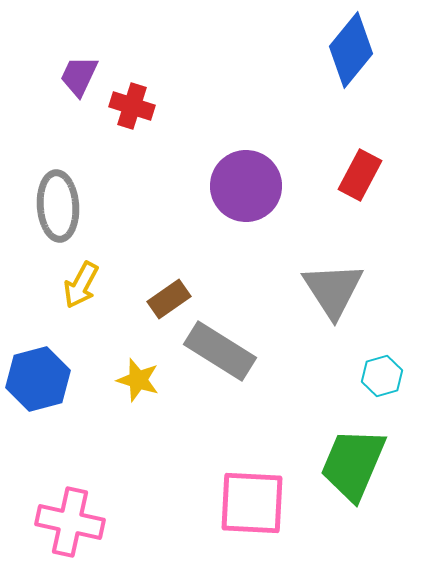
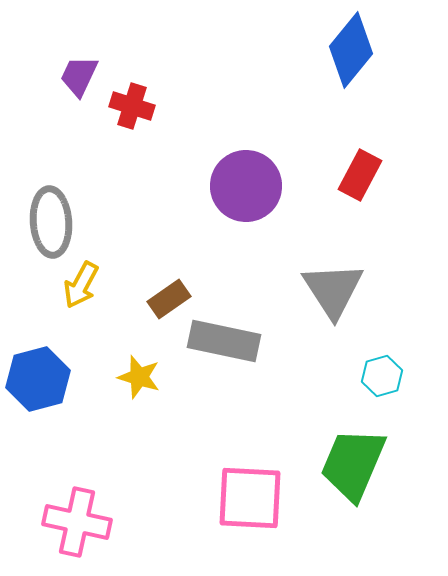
gray ellipse: moved 7 px left, 16 px down
gray rectangle: moved 4 px right, 10 px up; rotated 20 degrees counterclockwise
yellow star: moved 1 px right, 3 px up
pink square: moved 2 px left, 5 px up
pink cross: moved 7 px right
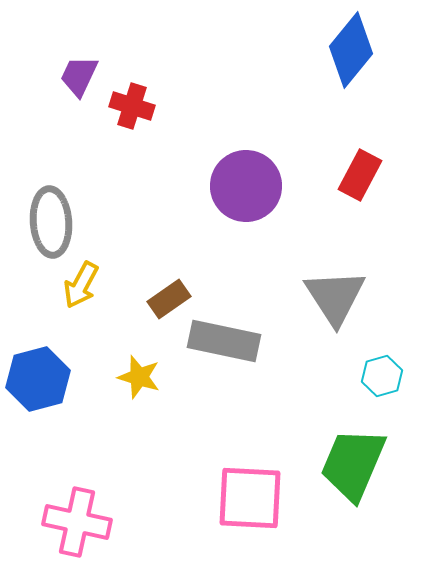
gray triangle: moved 2 px right, 7 px down
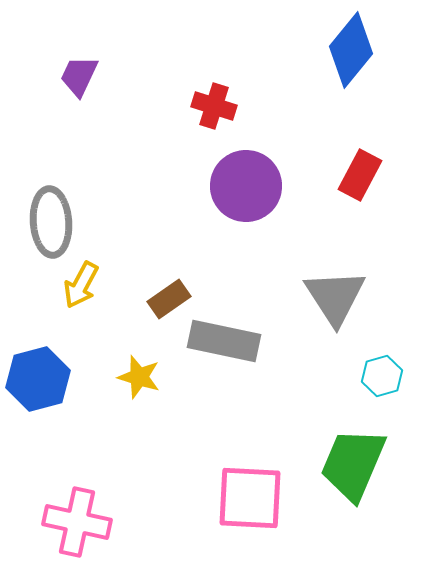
red cross: moved 82 px right
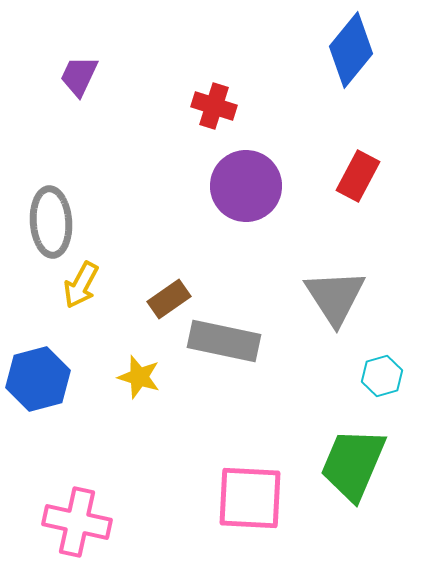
red rectangle: moved 2 px left, 1 px down
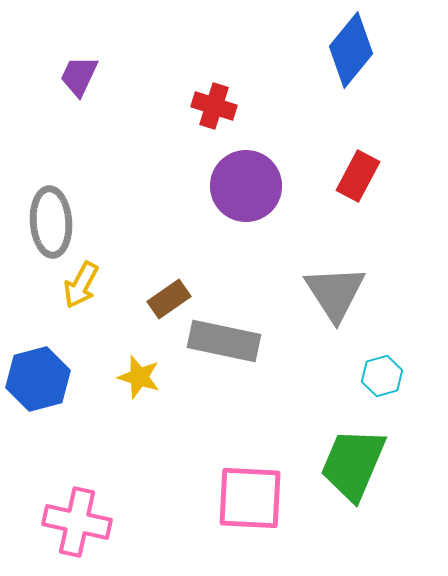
gray triangle: moved 4 px up
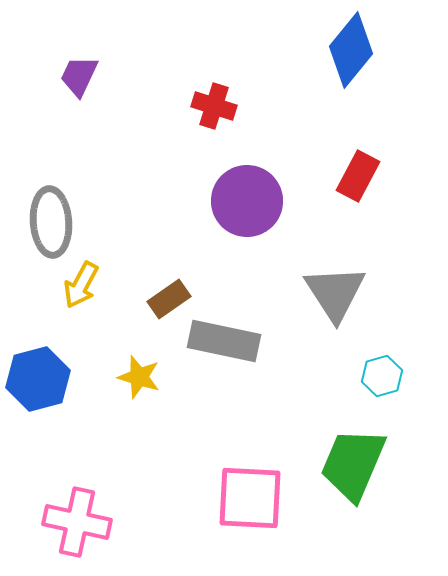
purple circle: moved 1 px right, 15 px down
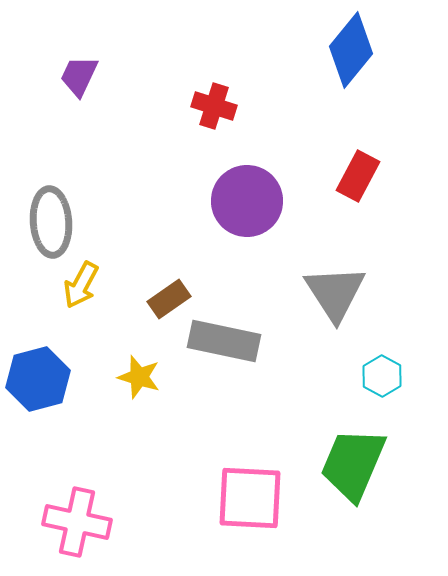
cyan hexagon: rotated 15 degrees counterclockwise
